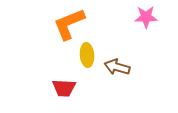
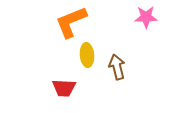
orange L-shape: moved 2 px right, 2 px up
brown arrow: rotated 60 degrees clockwise
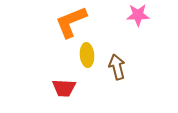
pink star: moved 8 px left, 2 px up
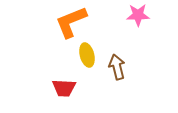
yellow ellipse: rotated 10 degrees counterclockwise
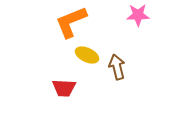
yellow ellipse: rotated 50 degrees counterclockwise
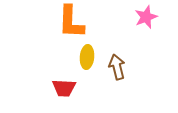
pink star: moved 8 px right, 2 px down; rotated 20 degrees counterclockwise
orange L-shape: rotated 66 degrees counterclockwise
yellow ellipse: moved 2 px down; rotated 70 degrees clockwise
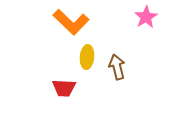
pink star: rotated 10 degrees counterclockwise
orange L-shape: rotated 48 degrees counterclockwise
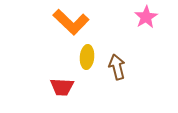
red trapezoid: moved 2 px left, 1 px up
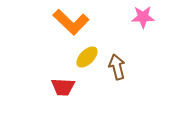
pink star: moved 3 px left; rotated 30 degrees clockwise
yellow ellipse: rotated 40 degrees clockwise
red trapezoid: moved 1 px right
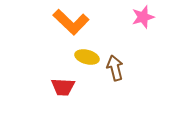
pink star: rotated 15 degrees counterclockwise
yellow ellipse: rotated 60 degrees clockwise
brown arrow: moved 2 px left, 1 px down
